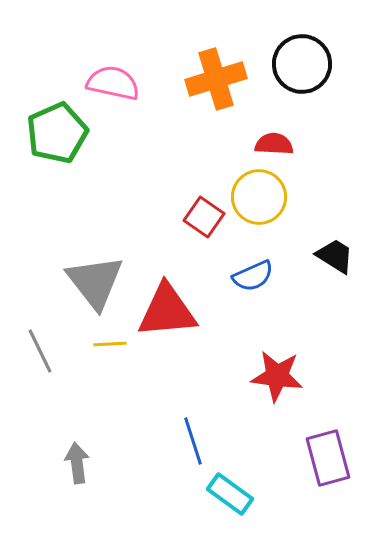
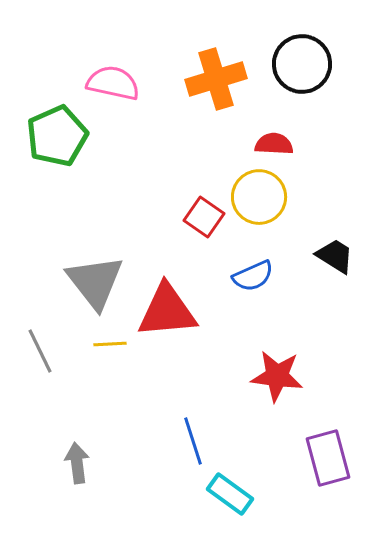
green pentagon: moved 3 px down
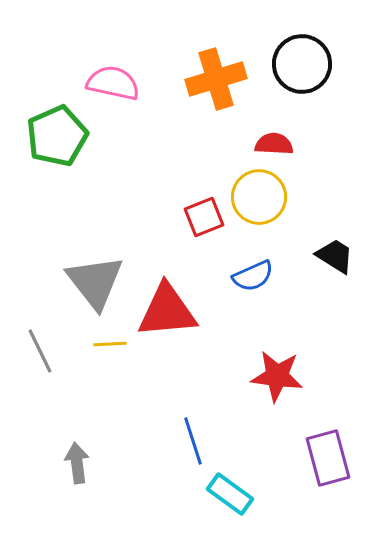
red square: rotated 33 degrees clockwise
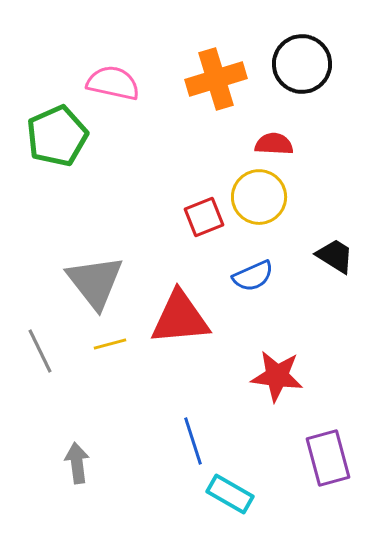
red triangle: moved 13 px right, 7 px down
yellow line: rotated 12 degrees counterclockwise
cyan rectangle: rotated 6 degrees counterclockwise
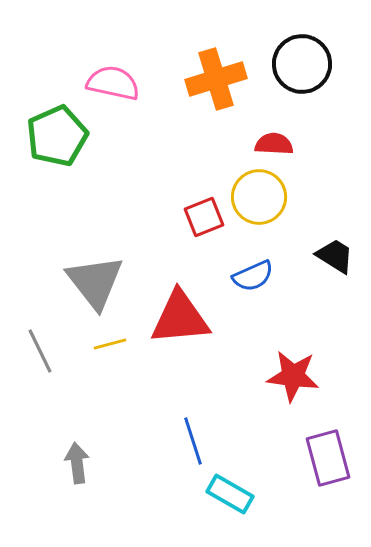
red star: moved 16 px right
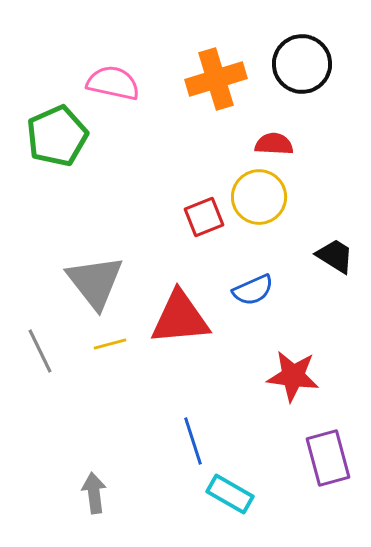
blue semicircle: moved 14 px down
gray arrow: moved 17 px right, 30 px down
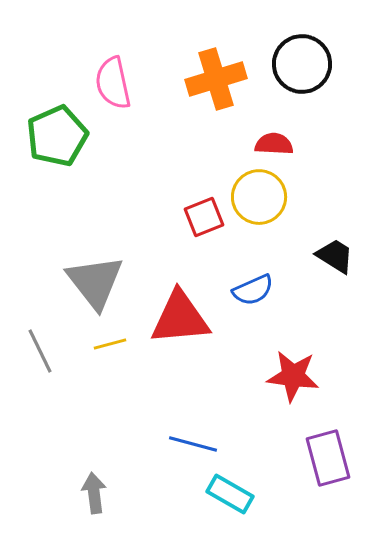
pink semicircle: rotated 114 degrees counterclockwise
blue line: moved 3 px down; rotated 57 degrees counterclockwise
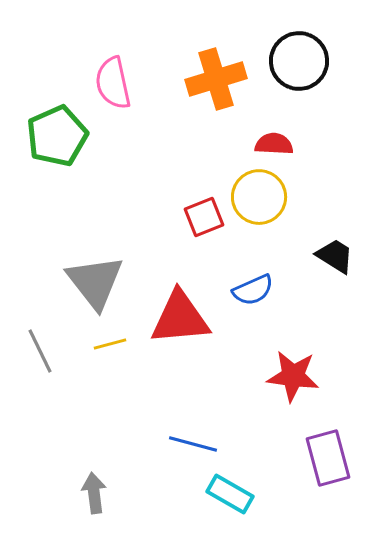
black circle: moved 3 px left, 3 px up
